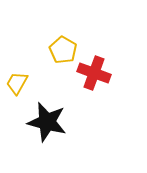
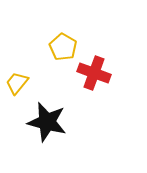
yellow pentagon: moved 3 px up
yellow trapezoid: rotated 10 degrees clockwise
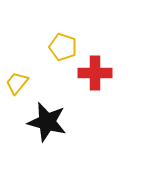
yellow pentagon: rotated 12 degrees counterclockwise
red cross: moved 1 px right; rotated 20 degrees counterclockwise
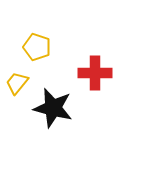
yellow pentagon: moved 26 px left
black star: moved 6 px right, 14 px up
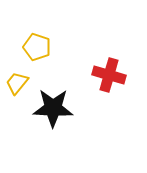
red cross: moved 14 px right, 2 px down; rotated 16 degrees clockwise
black star: rotated 12 degrees counterclockwise
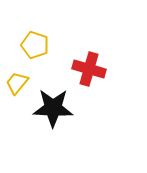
yellow pentagon: moved 2 px left, 2 px up
red cross: moved 20 px left, 6 px up
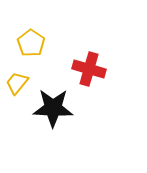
yellow pentagon: moved 4 px left, 2 px up; rotated 16 degrees clockwise
